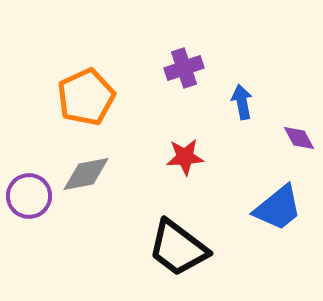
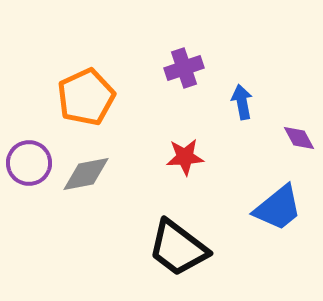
purple circle: moved 33 px up
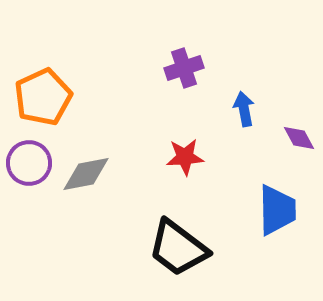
orange pentagon: moved 43 px left
blue arrow: moved 2 px right, 7 px down
blue trapezoid: moved 1 px left, 2 px down; rotated 52 degrees counterclockwise
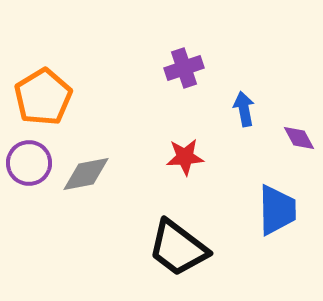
orange pentagon: rotated 6 degrees counterclockwise
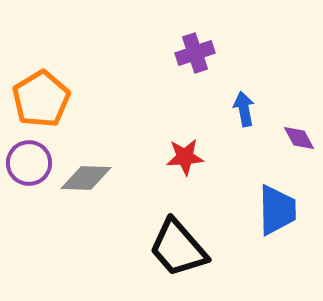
purple cross: moved 11 px right, 15 px up
orange pentagon: moved 2 px left, 2 px down
gray diamond: moved 4 px down; rotated 12 degrees clockwise
black trapezoid: rotated 12 degrees clockwise
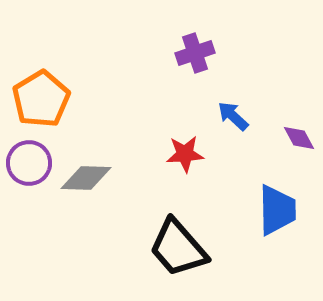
blue arrow: moved 11 px left, 7 px down; rotated 36 degrees counterclockwise
red star: moved 3 px up
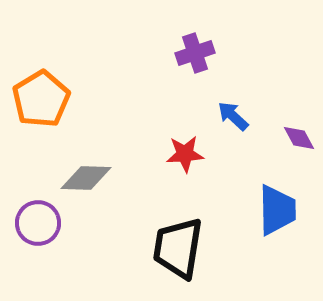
purple circle: moved 9 px right, 60 px down
black trapezoid: rotated 50 degrees clockwise
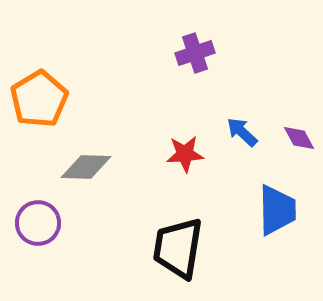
orange pentagon: moved 2 px left
blue arrow: moved 9 px right, 16 px down
gray diamond: moved 11 px up
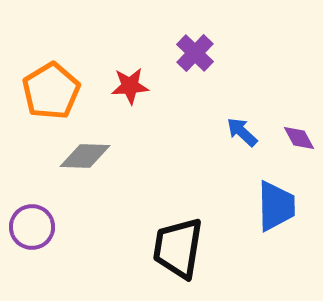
purple cross: rotated 27 degrees counterclockwise
orange pentagon: moved 12 px right, 8 px up
red star: moved 55 px left, 68 px up
gray diamond: moved 1 px left, 11 px up
blue trapezoid: moved 1 px left, 4 px up
purple circle: moved 6 px left, 4 px down
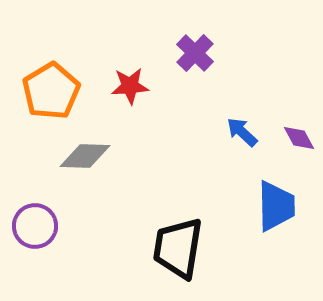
purple circle: moved 3 px right, 1 px up
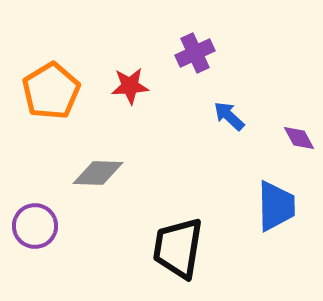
purple cross: rotated 21 degrees clockwise
blue arrow: moved 13 px left, 16 px up
gray diamond: moved 13 px right, 17 px down
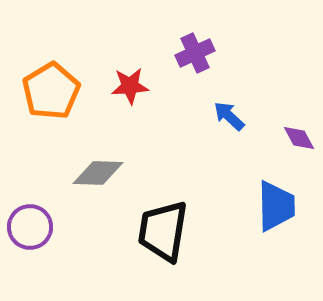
purple circle: moved 5 px left, 1 px down
black trapezoid: moved 15 px left, 17 px up
